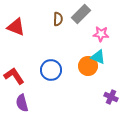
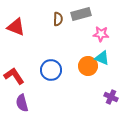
gray rectangle: rotated 30 degrees clockwise
cyan triangle: moved 4 px right, 1 px down
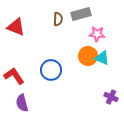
pink star: moved 4 px left
orange circle: moved 10 px up
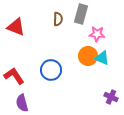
gray rectangle: rotated 60 degrees counterclockwise
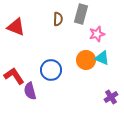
pink star: rotated 21 degrees counterclockwise
orange circle: moved 2 px left, 4 px down
purple cross: rotated 32 degrees clockwise
purple semicircle: moved 8 px right, 12 px up
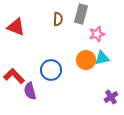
cyan triangle: rotated 35 degrees counterclockwise
red L-shape: rotated 10 degrees counterclockwise
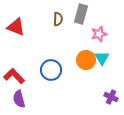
pink star: moved 2 px right
cyan triangle: rotated 49 degrees counterclockwise
purple semicircle: moved 11 px left, 8 px down
purple cross: rotated 32 degrees counterclockwise
